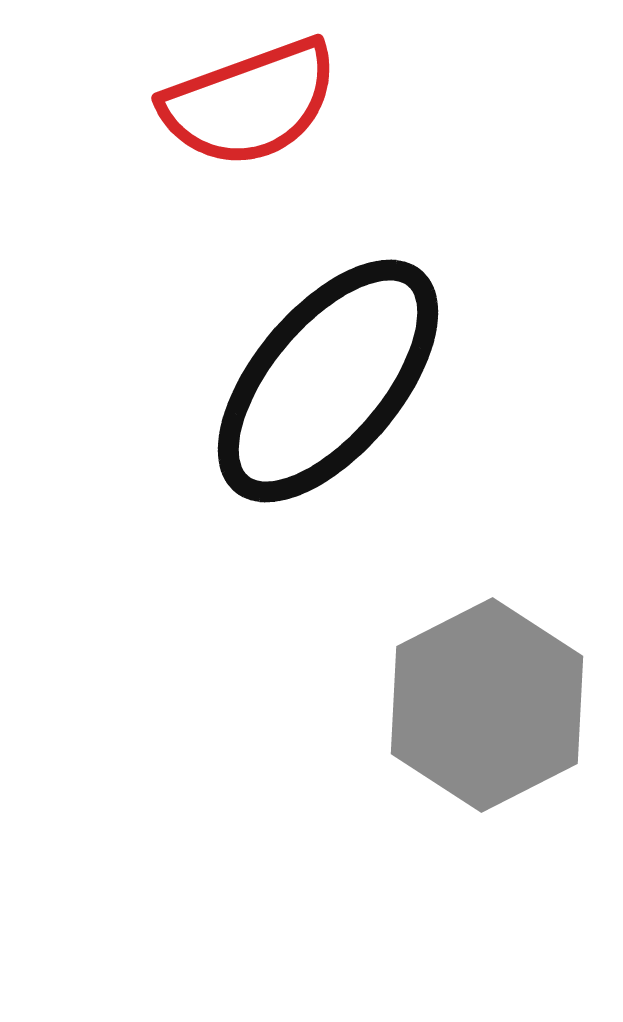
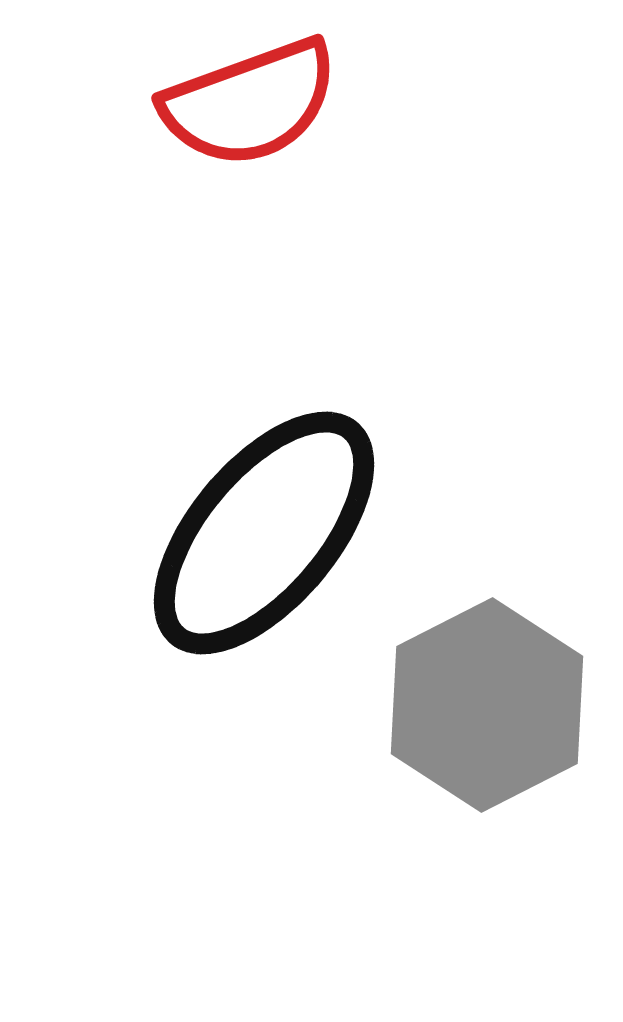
black ellipse: moved 64 px left, 152 px down
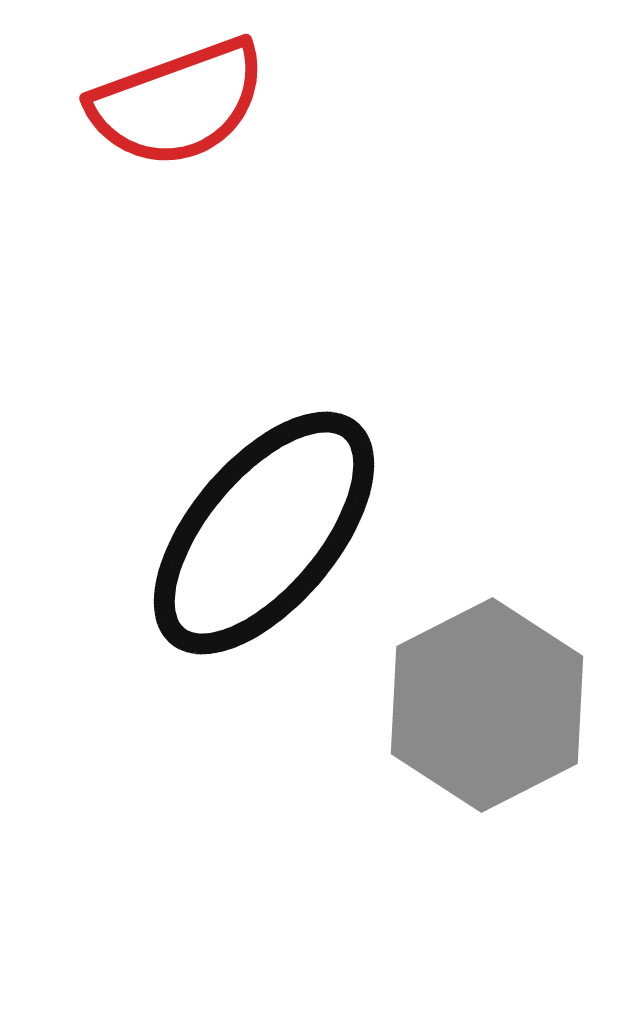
red semicircle: moved 72 px left
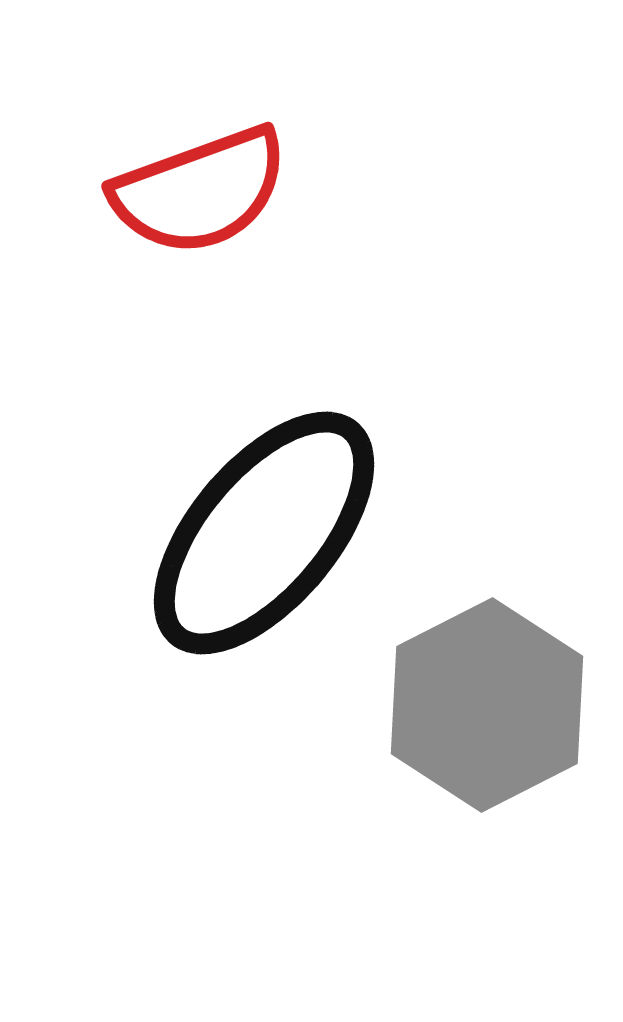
red semicircle: moved 22 px right, 88 px down
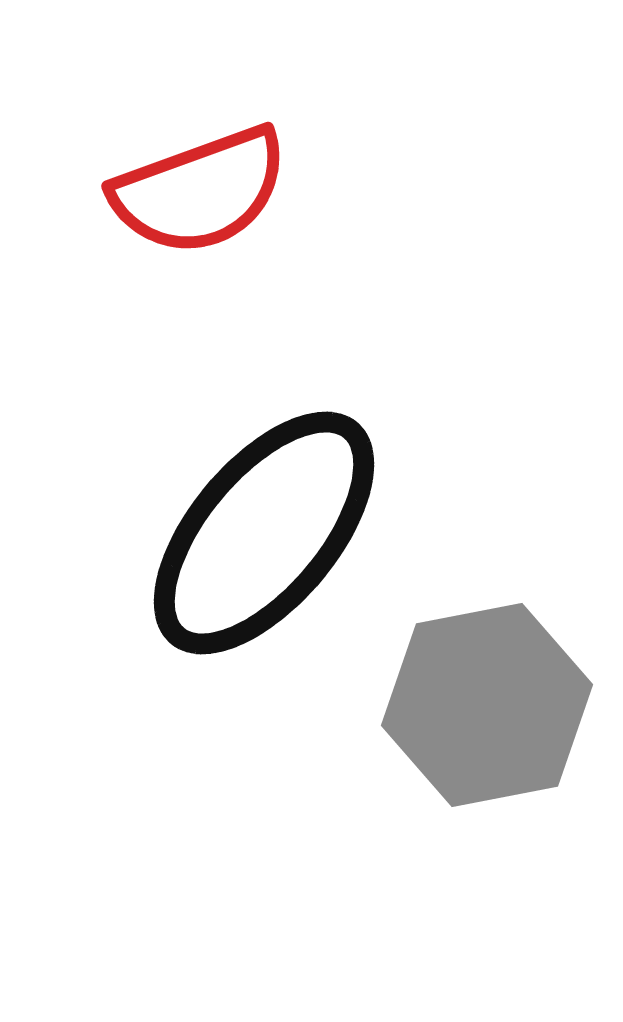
gray hexagon: rotated 16 degrees clockwise
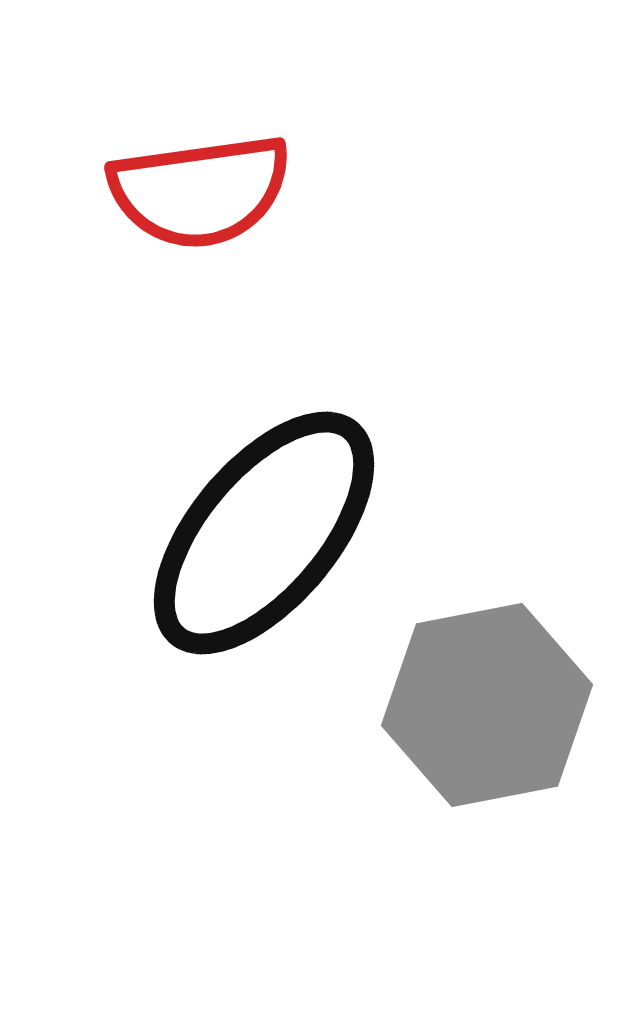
red semicircle: rotated 12 degrees clockwise
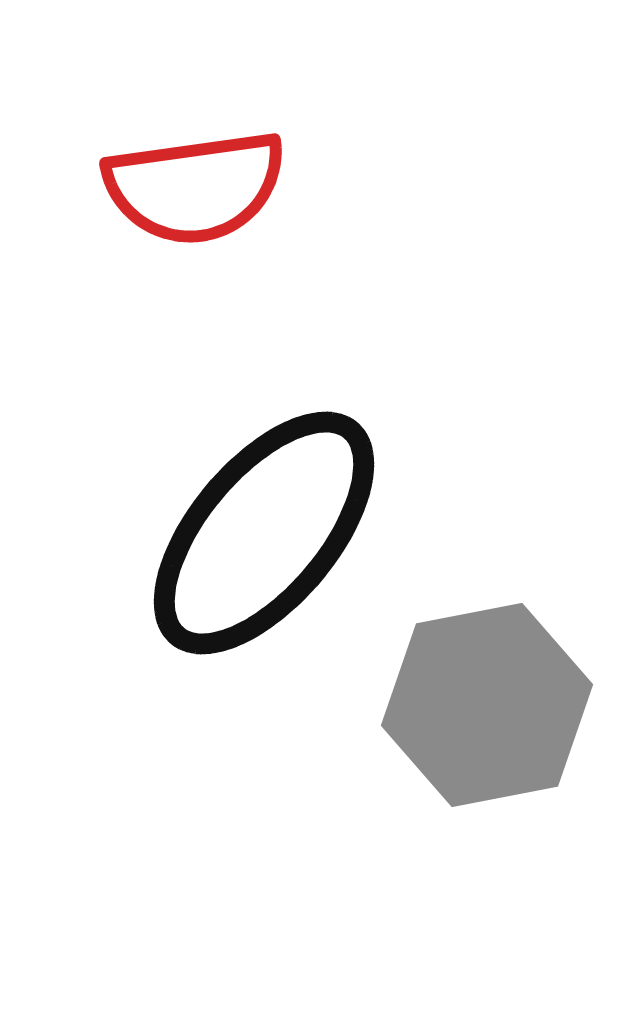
red semicircle: moved 5 px left, 4 px up
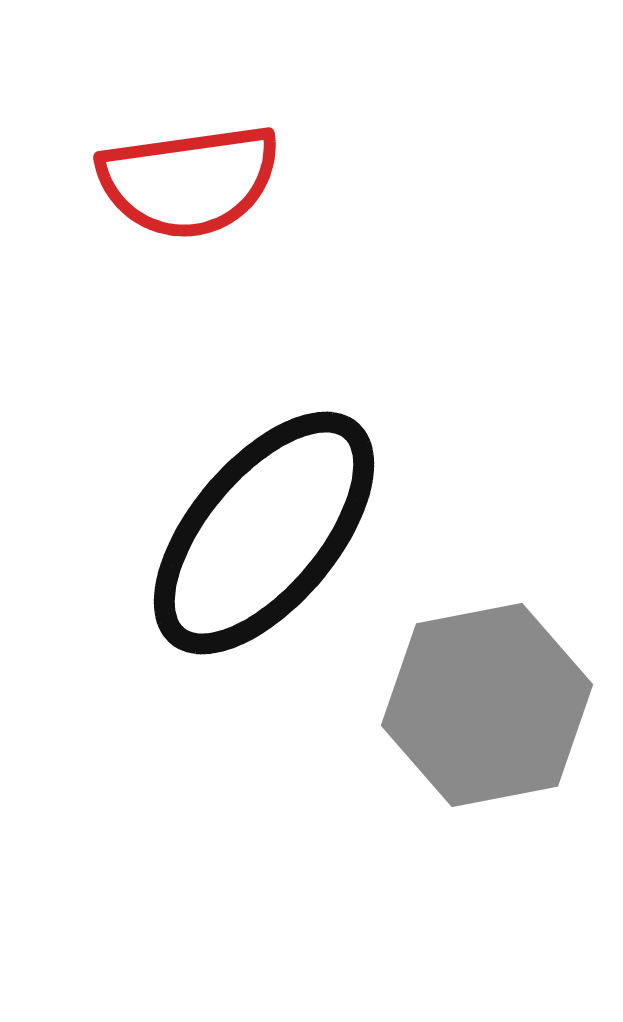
red semicircle: moved 6 px left, 6 px up
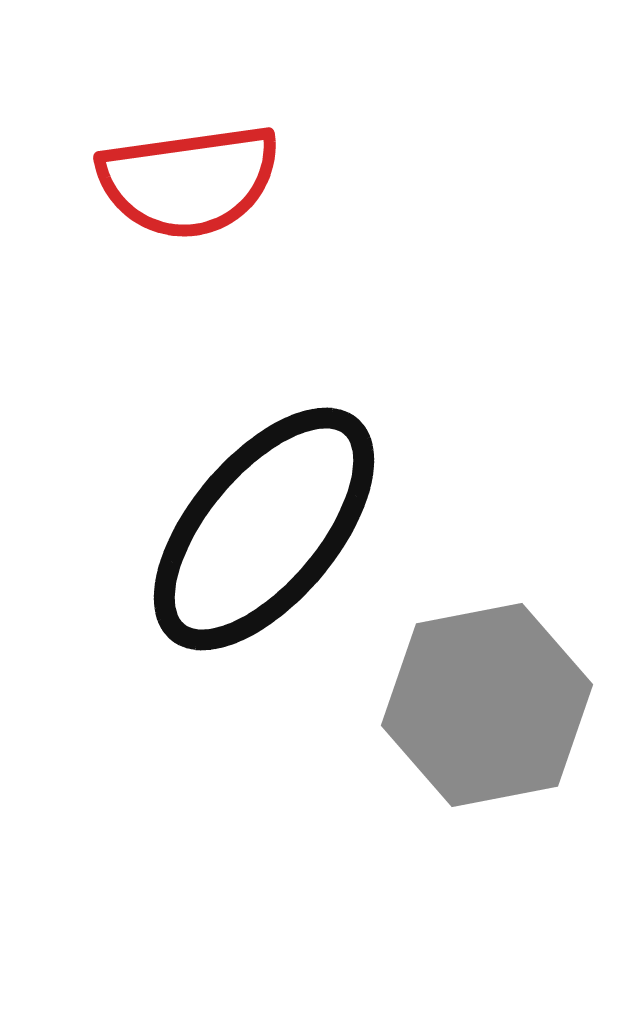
black ellipse: moved 4 px up
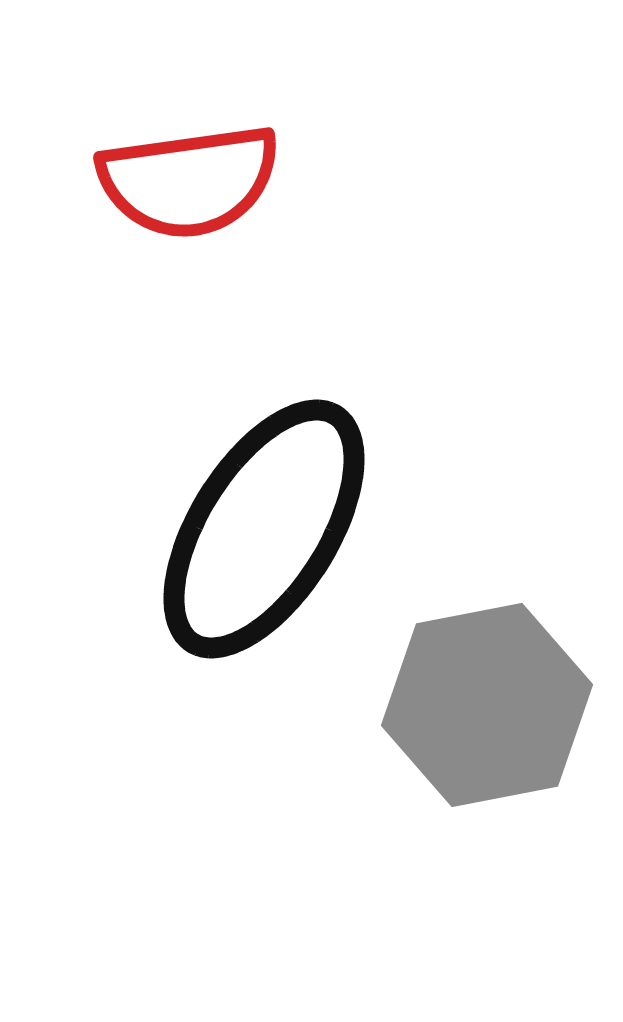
black ellipse: rotated 8 degrees counterclockwise
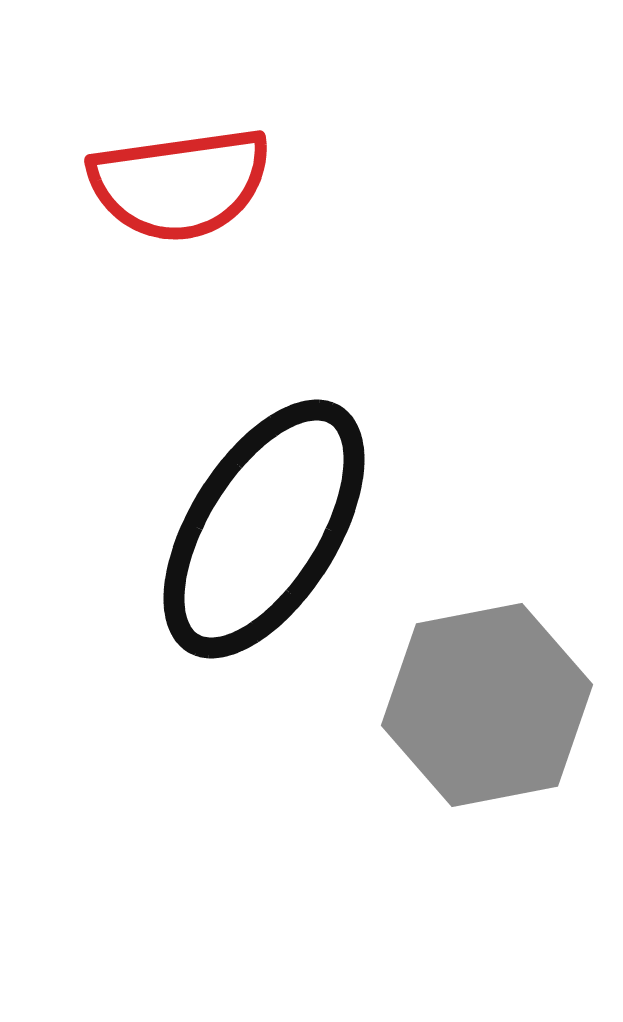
red semicircle: moved 9 px left, 3 px down
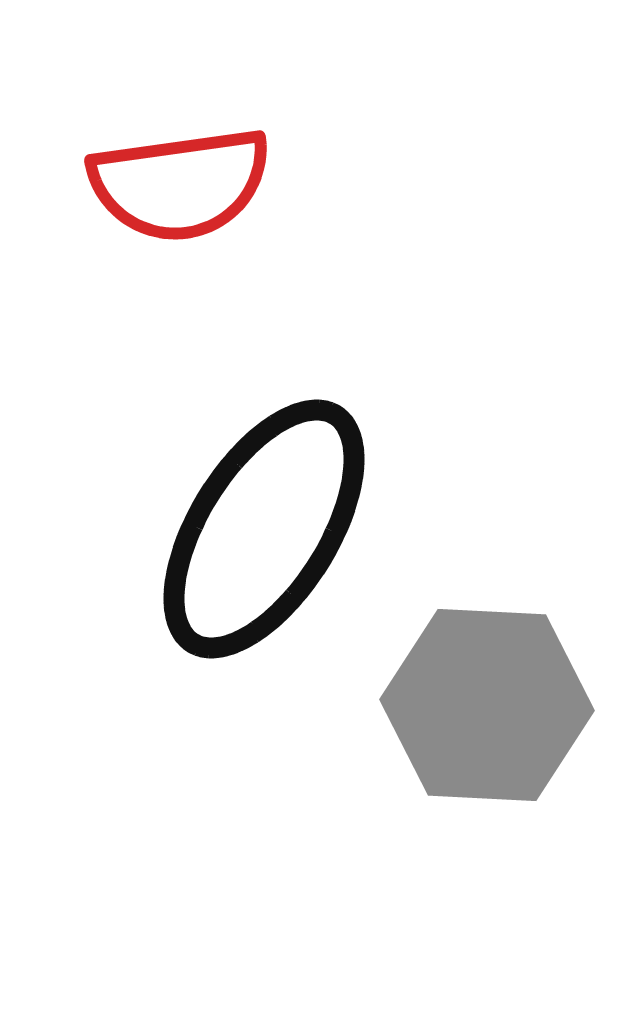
gray hexagon: rotated 14 degrees clockwise
